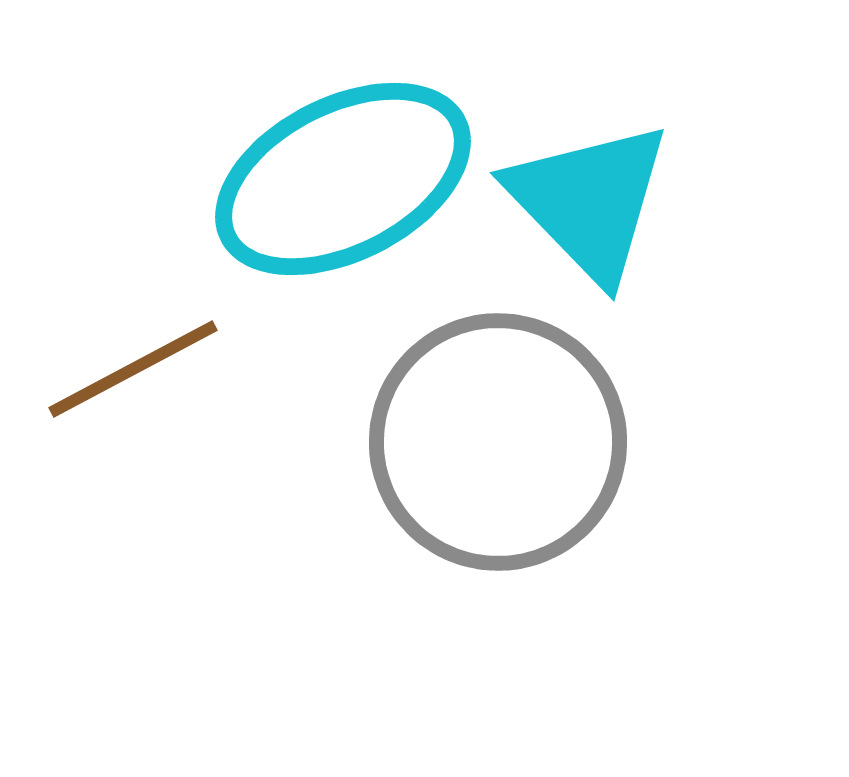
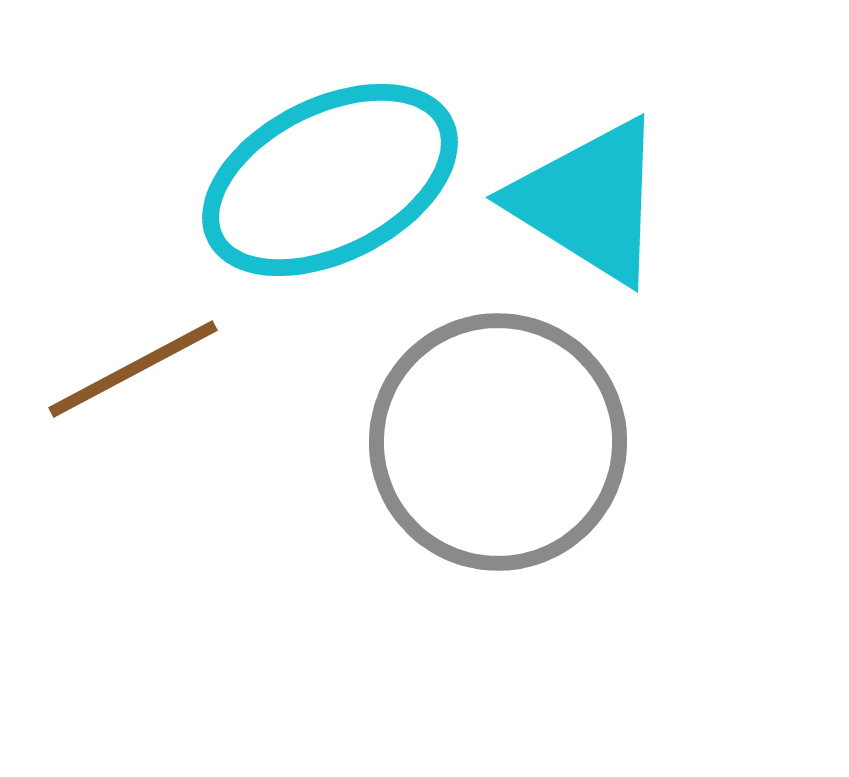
cyan ellipse: moved 13 px left, 1 px down
cyan triangle: rotated 14 degrees counterclockwise
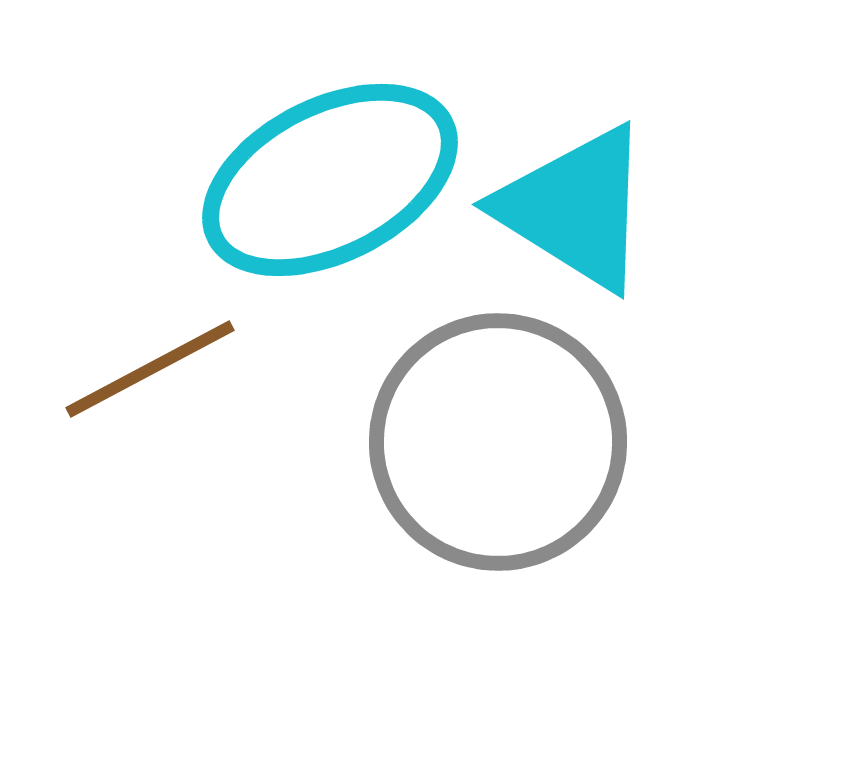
cyan triangle: moved 14 px left, 7 px down
brown line: moved 17 px right
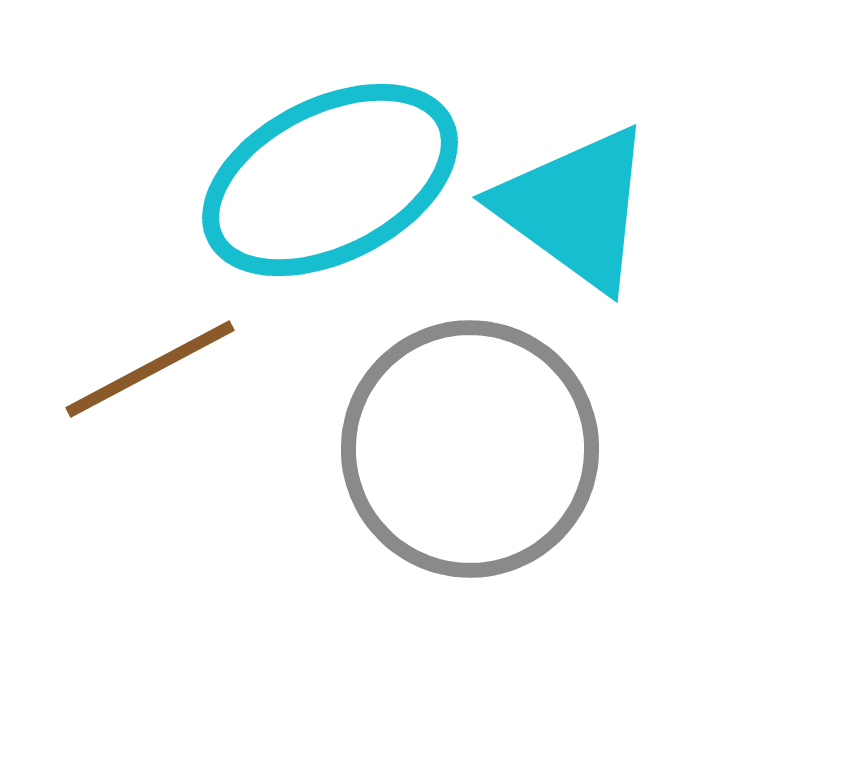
cyan triangle: rotated 4 degrees clockwise
gray circle: moved 28 px left, 7 px down
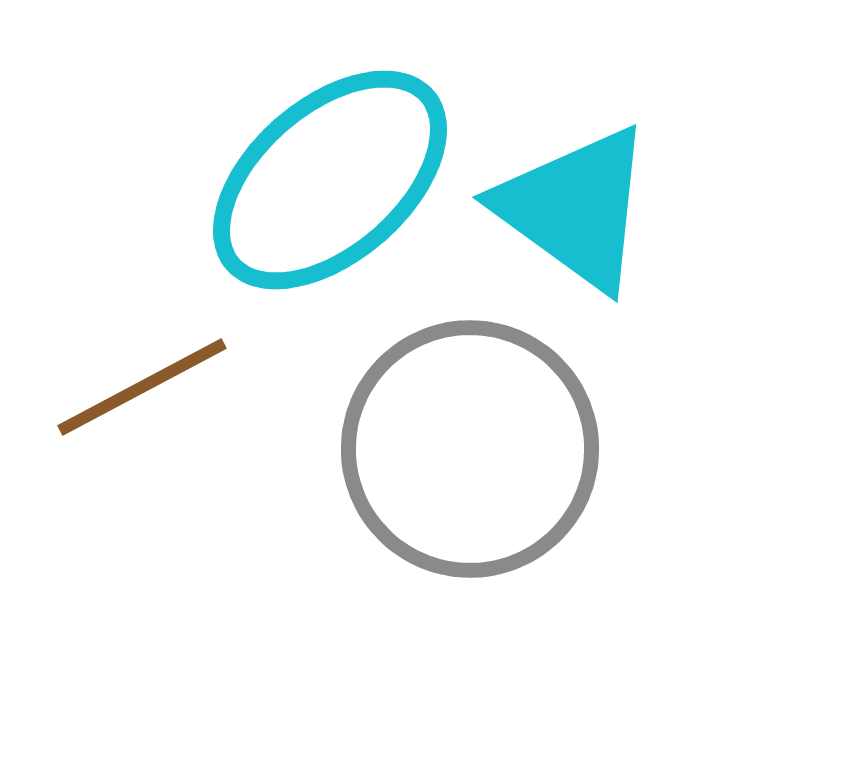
cyan ellipse: rotated 14 degrees counterclockwise
brown line: moved 8 px left, 18 px down
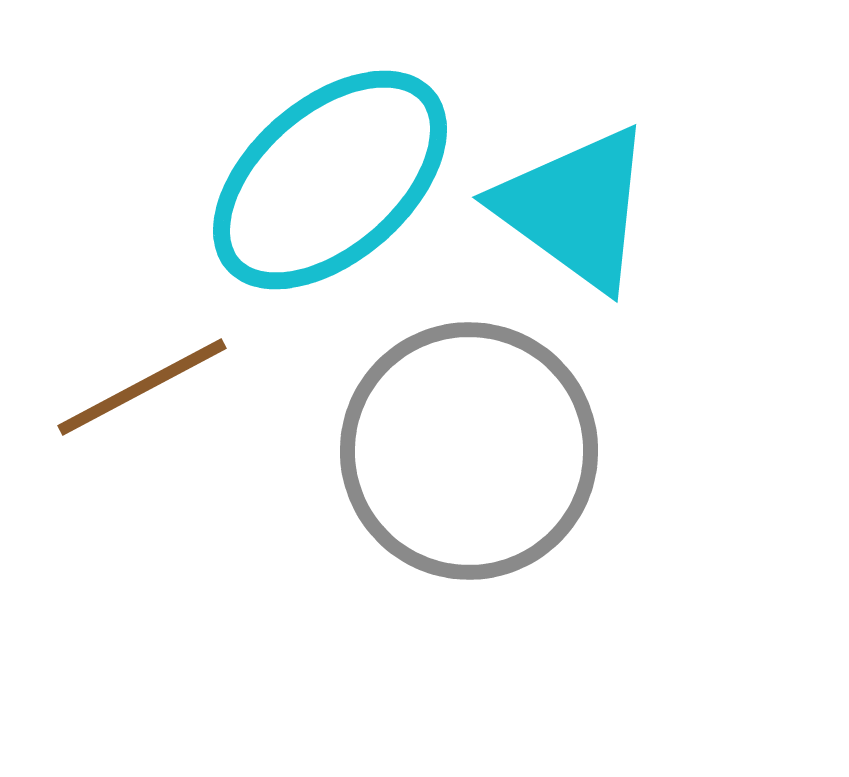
gray circle: moved 1 px left, 2 px down
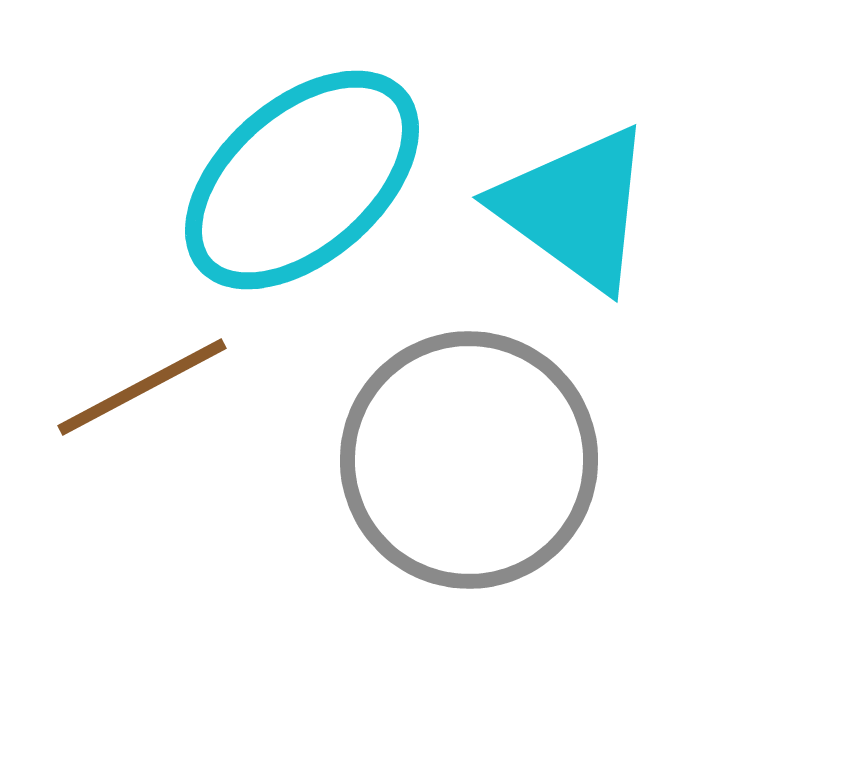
cyan ellipse: moved 28 px left
gray circle: moved 9 px down
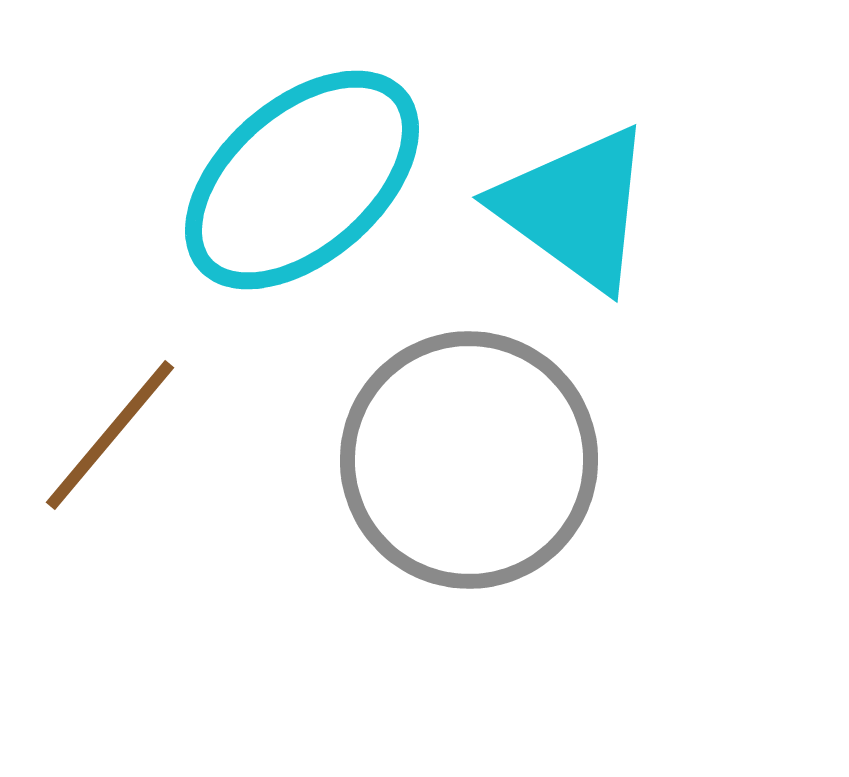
brown line: moved 32 px left, 48 px down; rotated 22 degrees counterclockwise
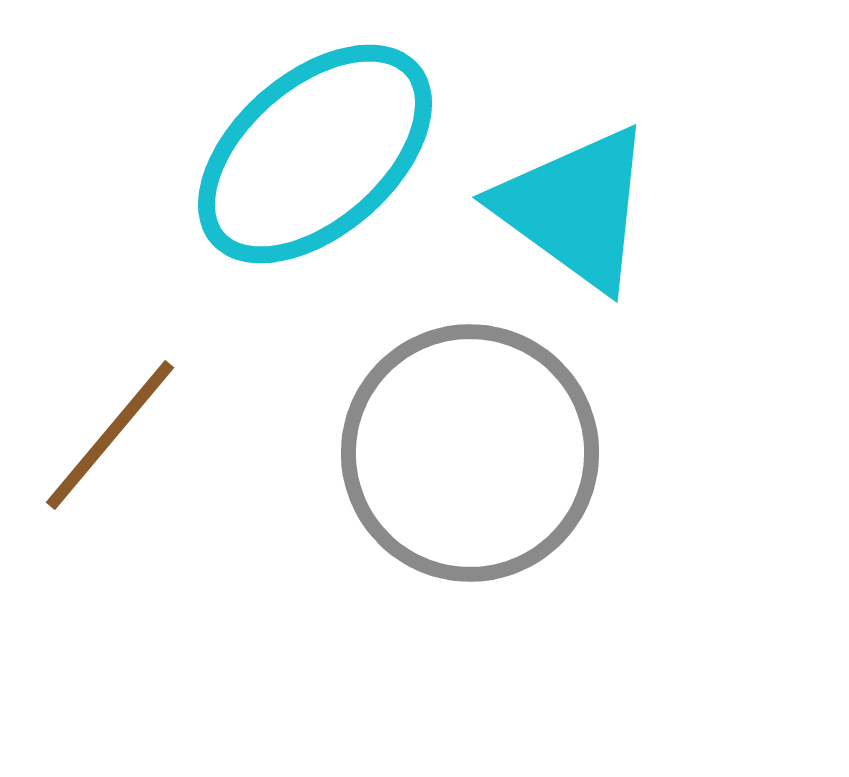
cyan ellipse: moved 13 px right, 26 px up
gray circle: moved 1 px right, 7 px up
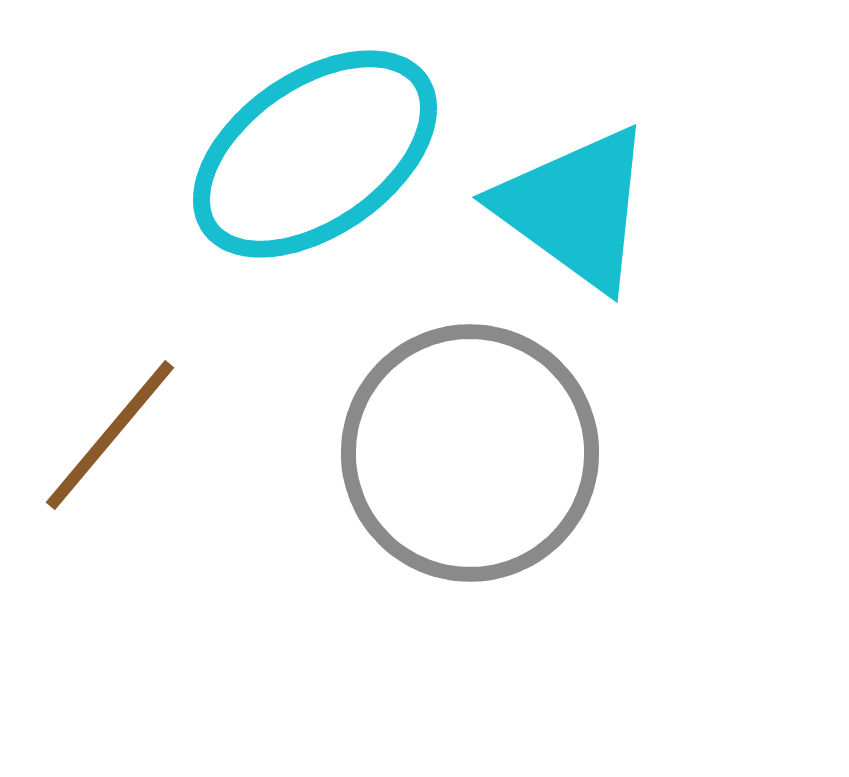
cyan ellipse: rotated 6 degrees clockwise
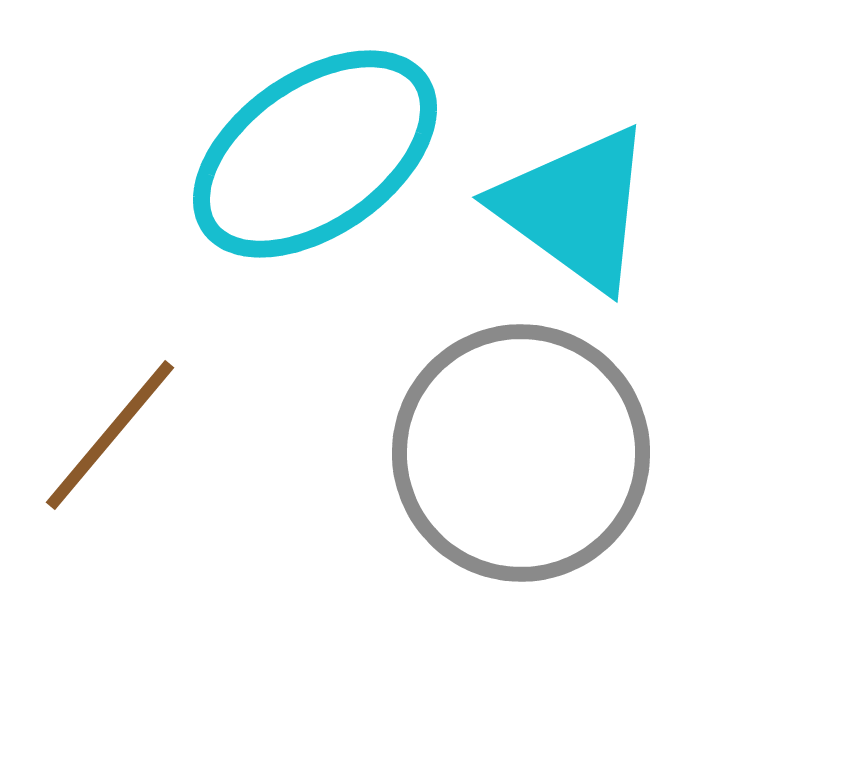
gray circle: moved 51 px right
